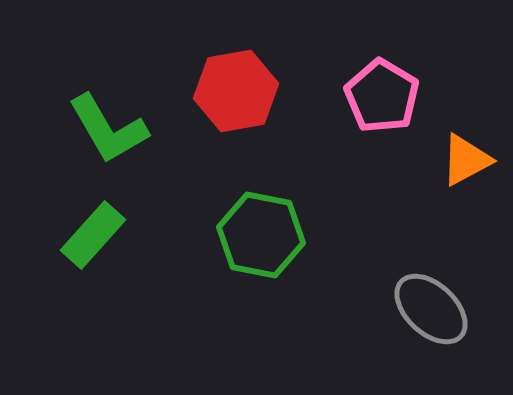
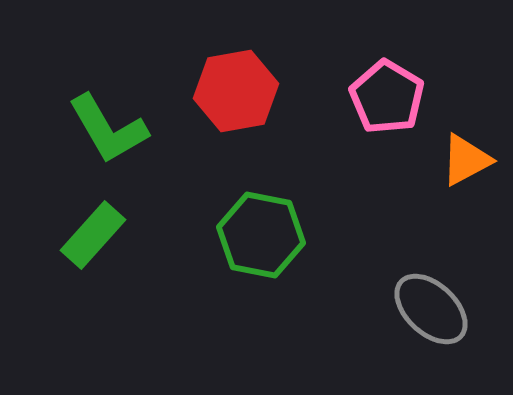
pink pentagon: moved 5 px right, 1 px down
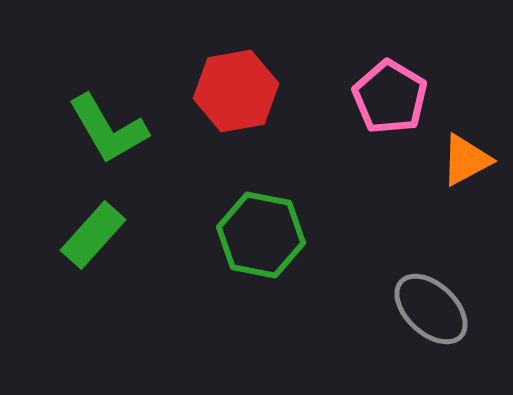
pink pentagon: moved 3 px right
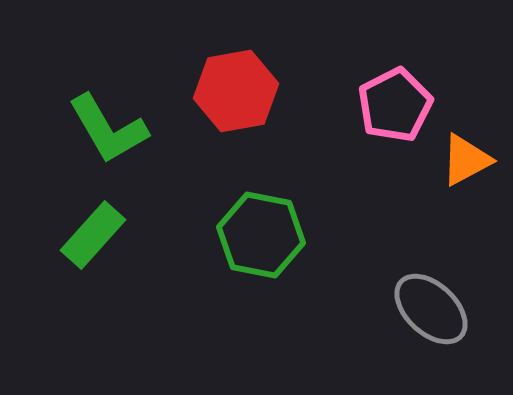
pink pentagon: moved 5 px right, 8 px down; rotated 14 degrees clockwise
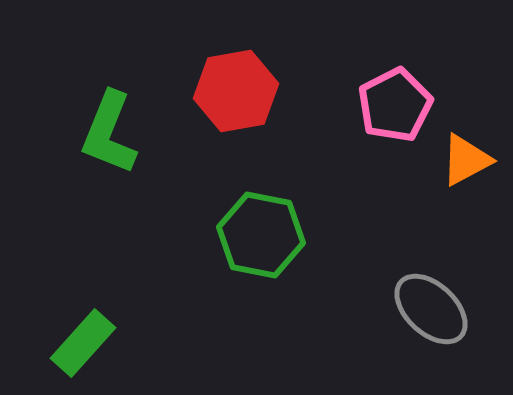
green L-shape: moved 1 px right, 4 px down; rotated 52 degrees clockwise
green rectangle: moved 10 px left, 108 px down
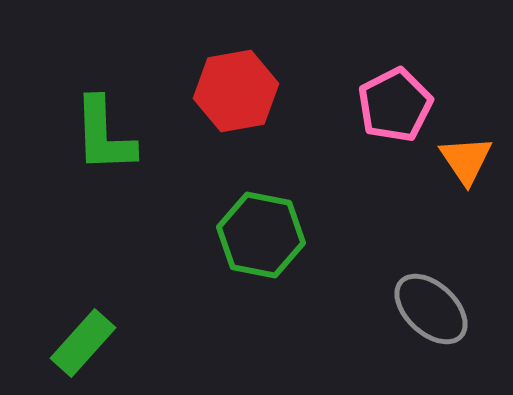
green L-shape: moved 5 px left, 2 px down; rotated 24 degrees counterclockwise
orange triangle: rotated 36 degrees counterclockwise
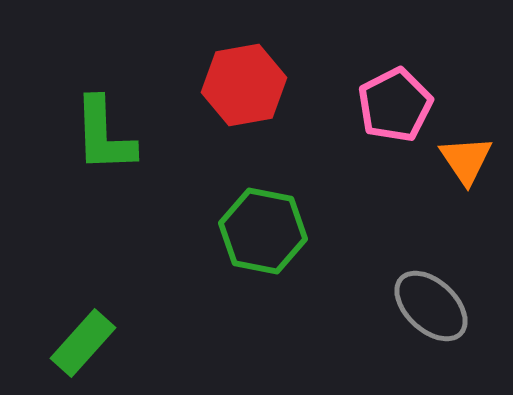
red hexagon: moved 8 px right, 6 px up
green hexagon: moved 2 px right, 4 px up
gray ellipse: moved 3 px up
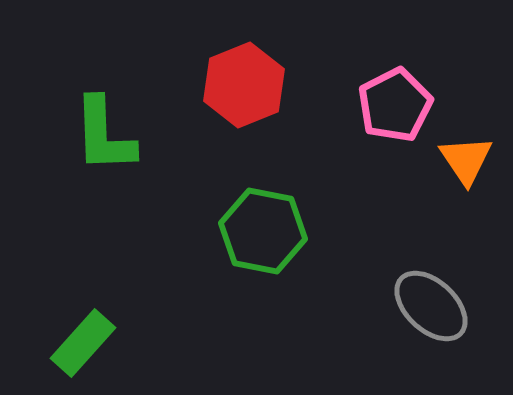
red hexagon: rotated 12 degrees counterclockwise
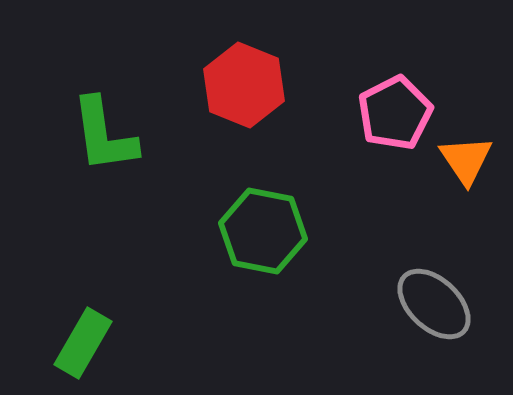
red hexagon: rotated 16 degrees counterclockwise
pink pentagon: moved 8 px down
green L-shape: rotated 6 degrees counterclockwise
gray ellipse: moved 3 px right, 2 px up
green rectangle: rotated 12 degrees counterclockwise
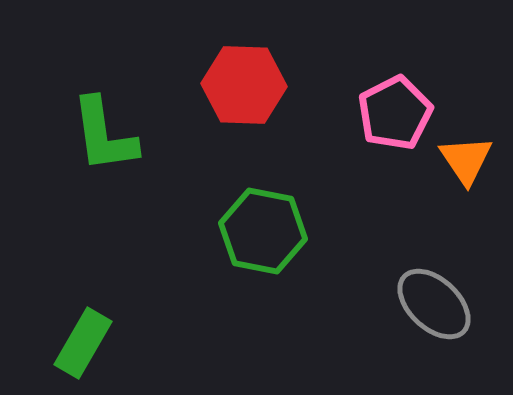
red hexagon: rotated 20 degrees counterclockwise
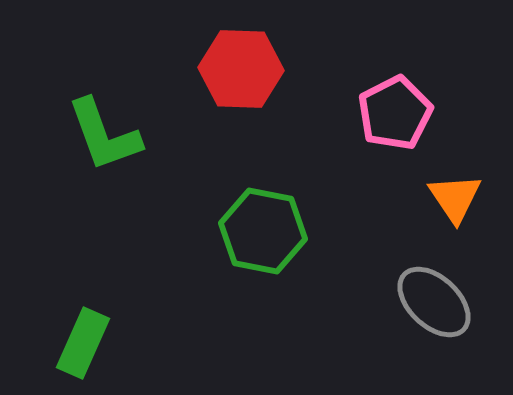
red hexagon: moved 3 px left, 16 px up
green L-shape: rotated 12 degrees counterclockwise
orange triangle: moved 11 px left, 38 px down
gray ellipse: moved 2 px up
green rectangle: rotated 6 degrees counterclockwise
